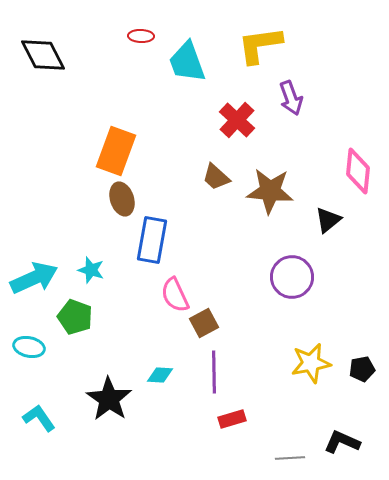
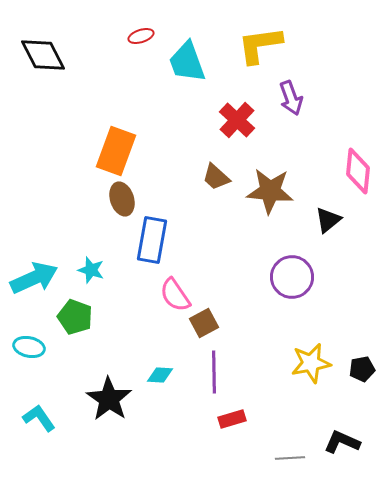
red ellipse: rotated 20 degrees counterclockwise
pink semicircle: rotated 9 degrees counterclockwise
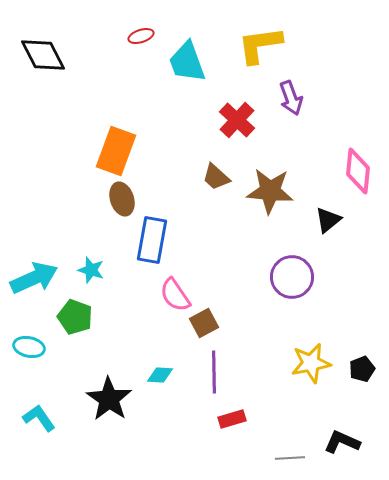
black pentagon: rotated 10 degrees counterclockwise
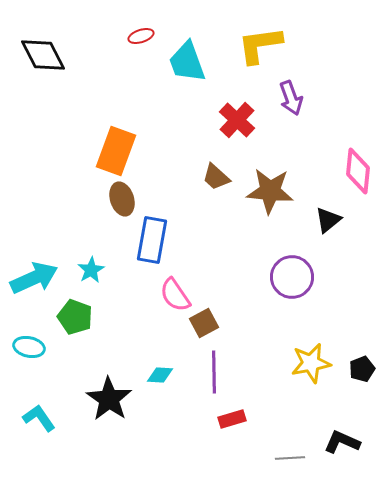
cyan star: rotated 24 degrees clockwise
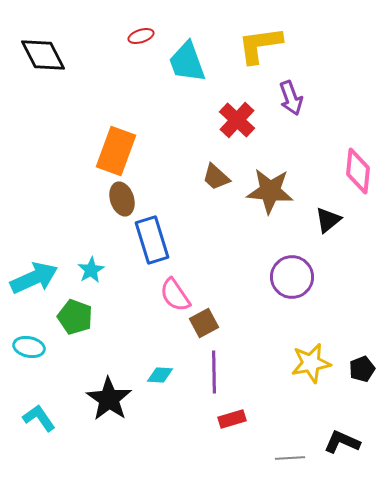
blue rectangle: rotated 27 degrees counterclockwise
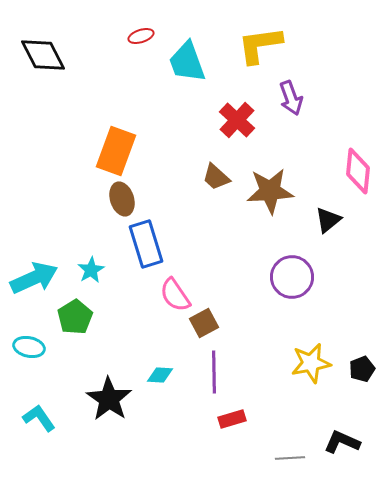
brown star: rotated 9 degrees counterclockwise
blue rectangle: moved 6 px left, 4 px down
green pentagon: rotated 20 degrees clockwise
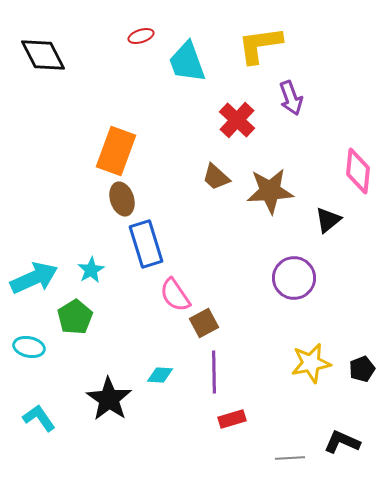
purple circle: moved 2 px right, 1 px down
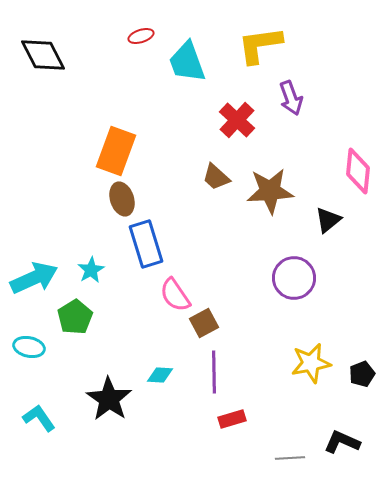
black pentagon: moved 5 px down
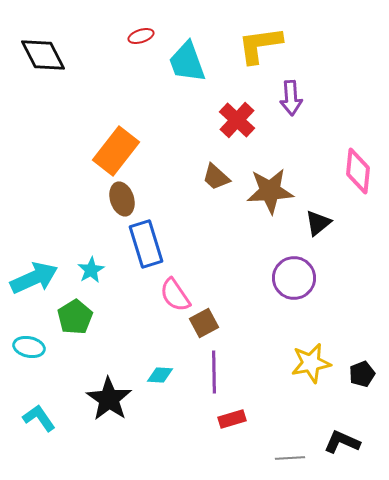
purple arrow: rotated 16 degrees clockwise
orange rectangle: rotated 18 degrees clockwise
black triangle: moved 10 px left, 3 px down
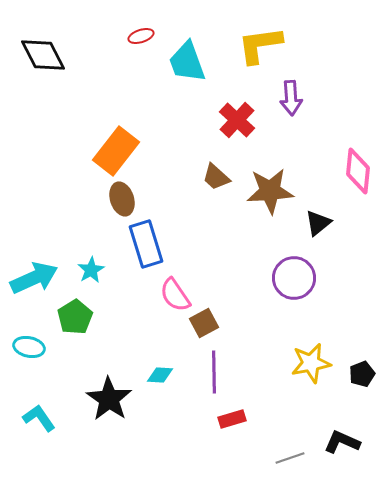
gray line: rotated 16 degrees counterclockwise
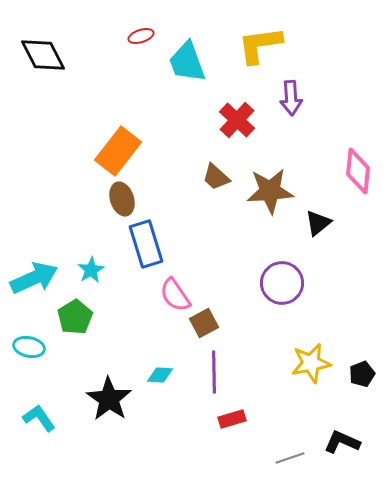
orange rectangle: moved 2 px right
purple circle: moved 12 px left, 5 px down
